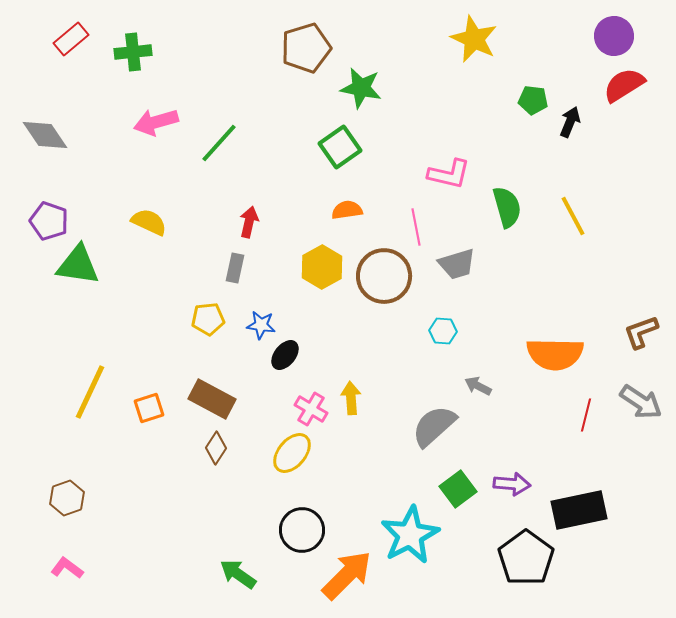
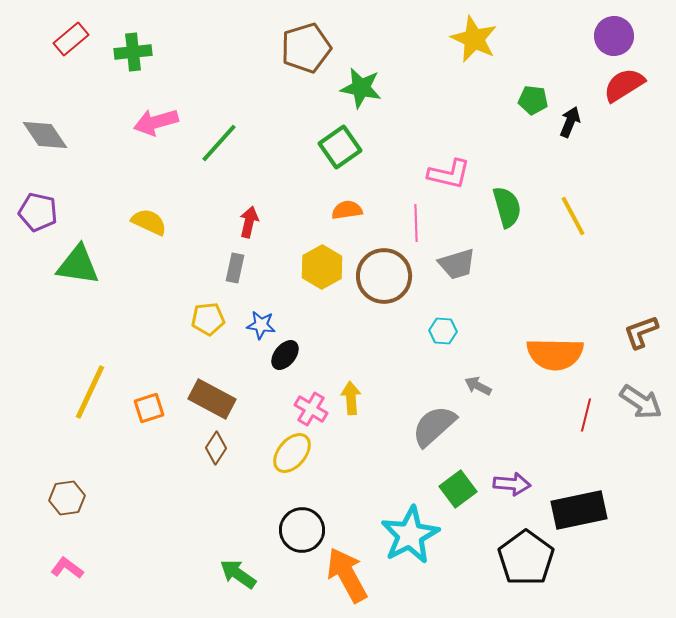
purple pentagon at (49, 221): moved 11 px left, 9 px up; rotated 6 degrees counterclockwise
pink line at (416, 227): moved 4 px up; rotated 9 degrees clockwise
brown hexagon at (67, 498): rotated 12 degrees clockwise
orange arrow at (347, 575): rotated 74 degrees counterclockwise
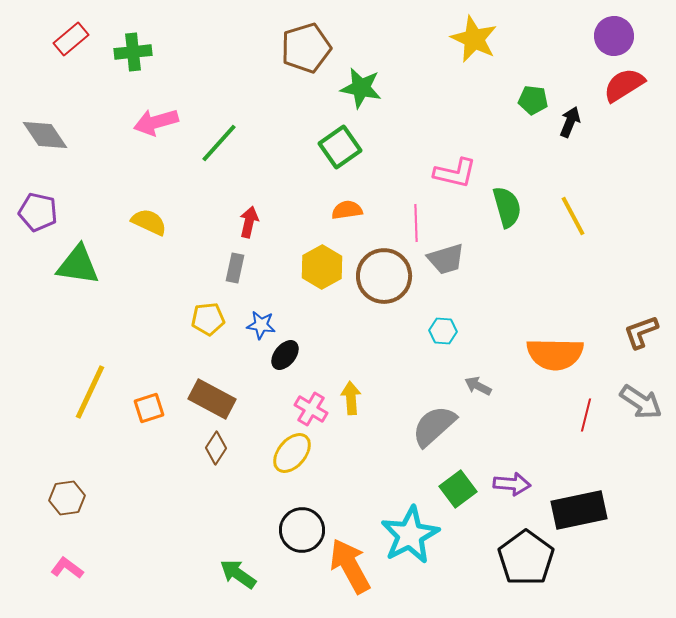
pink L-shape at (449, 174): moved 6 px right, 1 px up
gray trapezoid at (457, 264): moved 11 px left, 5 px up
orange arrow at (347, 575): moved 3 px right, 9 px up
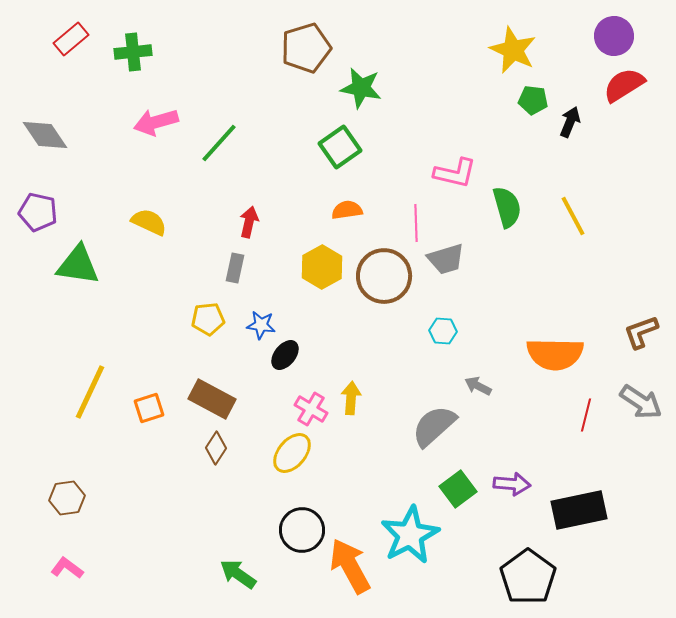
yellow star at (474, 39): moved 39 px right, 11 px down
yellow arrow at (351, 398): rotated 8 degrees clockwise
black pentagon at (526, 558): moved 2 px right, 19 px down
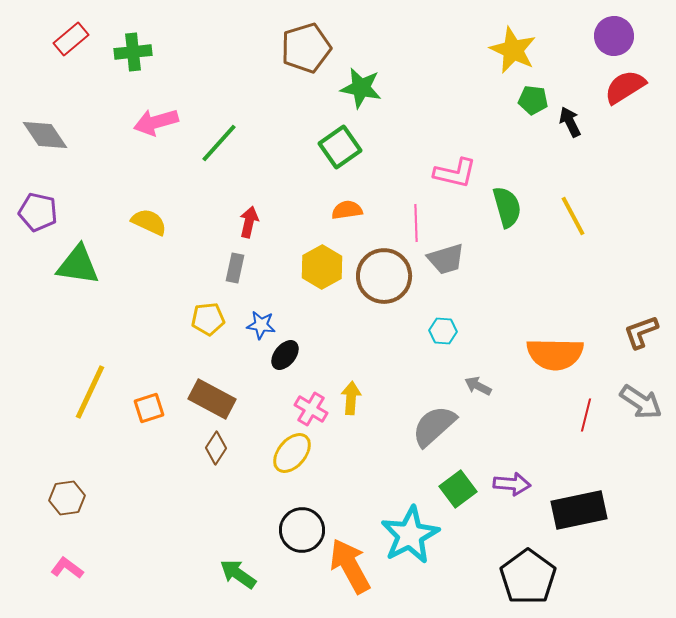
red semicircle at (624, 85): moved 1 px right, 2 px down
black arrow at (570, 122): rotated 48 degrees counterclockwise
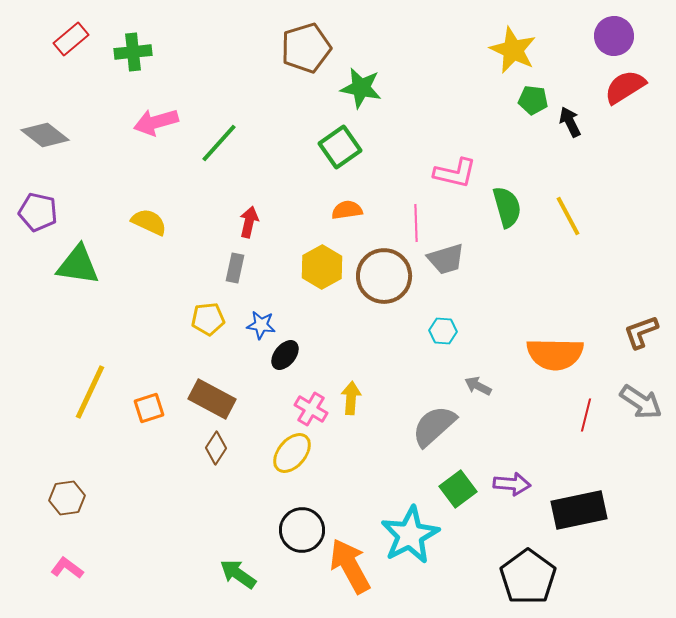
gray diamond at (45, 135): rotated 18 degrees counterclockwise
yellow line at (573, 216): moved 5 px left
